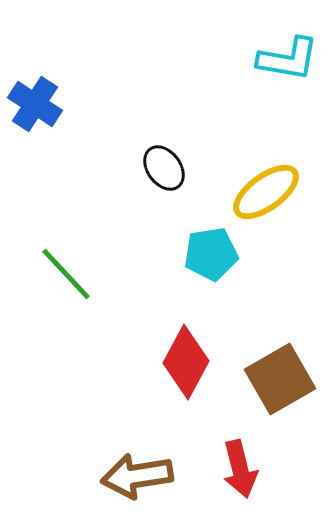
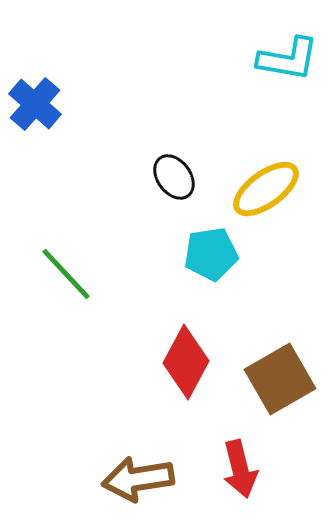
blue cross: rotated 8 degrees clockwise
black ellipse: moved 10 px right, 9 px down
yellow ellipse: moved 3 px up
brown arrow: moved 1 px right, 3 px down
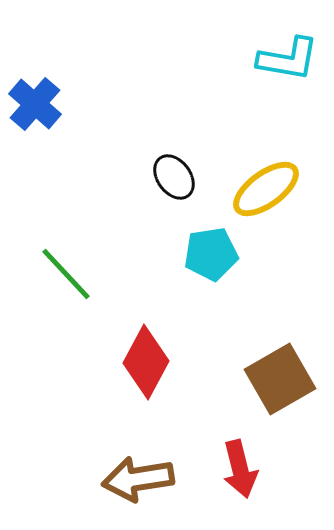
red diamond: moved 40 px left
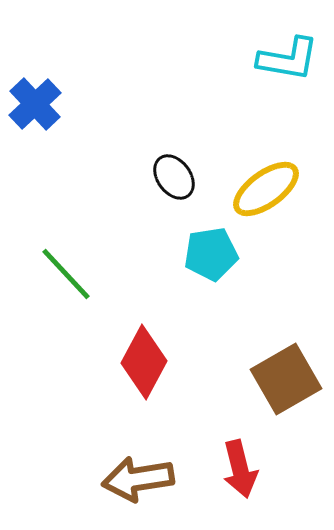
blue cross: rotated 6 degrees clockwise
red diamond: moved 2 px left
brown square: moved 6 px right
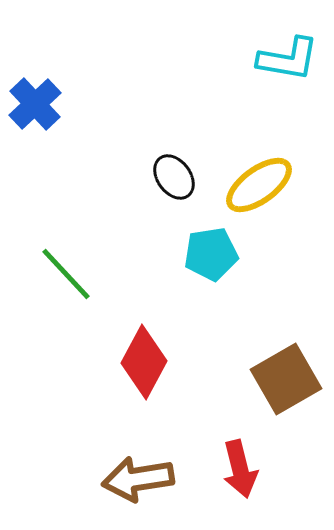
yellow ellipse: moved 7 px left, 4 px up
